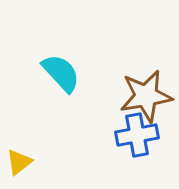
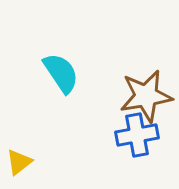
cyan semicircle: rotated 9 degrees clockwise
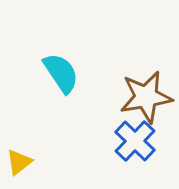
brown star: moved 1 px down
blue cross: moved 2 px left, 6 px down; rotated 36 degrees counterclockwise
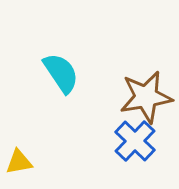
yellow triangle: rotated 28 degrees clockwise
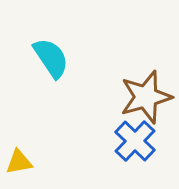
cyan semicircle: moved 10 px left, 15 px up
brown star: rotated 6 degrees counterclockwise
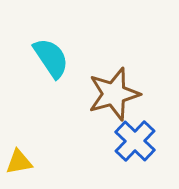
brown star: moved 32 px left, 3 px up
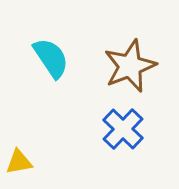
brown star: moved 16 px right, 28 px up; rotated 6 degrees counterclockwise
blue cross: moved 12 px left, 12 px up
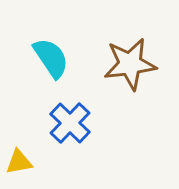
brown star: moved 2 px up; rotated 14 degrees clockwise
blue cross: moved 53 px left, 6 px up
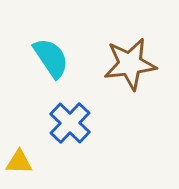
yellow triangle: rotated 12 degrees clockwise
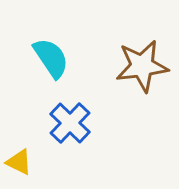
brown star: moved 12 px right, 2 px down
yellow triangle: rotated 24 degrees clockwise
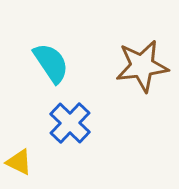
cyan semicircle: moved 5 px down
